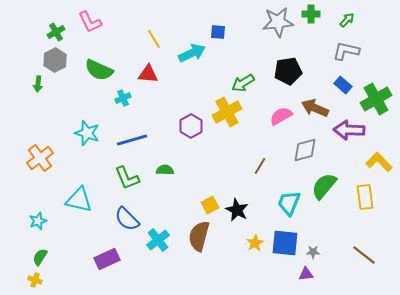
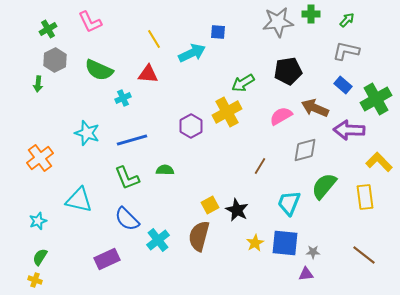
green cross at (56, 32): moved 8 px left, 3 px up
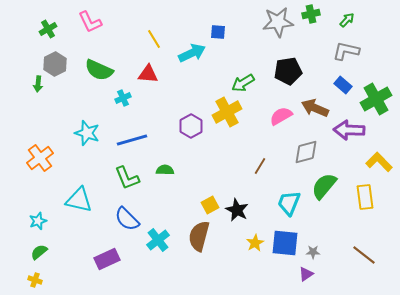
green cross at (311, 14): rotated 12 degrees counterclockwise
gray hexagon at (55, 60): moved 4 px down
gray diamond at (305, 150): moved 1 px right, 2 px down
green semicircle at (40, 257): moved 1 px left, 5 px up; rotated 18 degrees clockwise
purple triangle at (306, 274): rotated 28 degrees counterclockwise
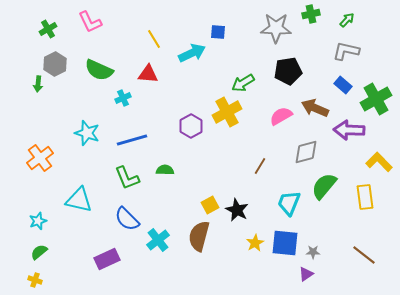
gray star at (278, 22): moved 2 px left, 6 px down; rotated 8 degrees clockwise
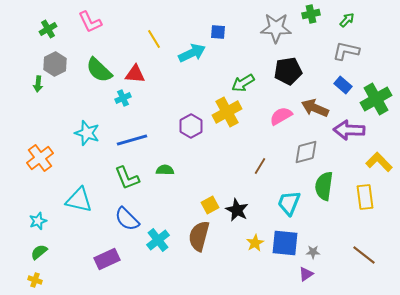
green semicircle at (99, 70): rotated 20 degrees clockwise
red triangle at (148, 74): moved 13 px left
green semicircle at (324, 186): rotated 32 degrees counterclockwise
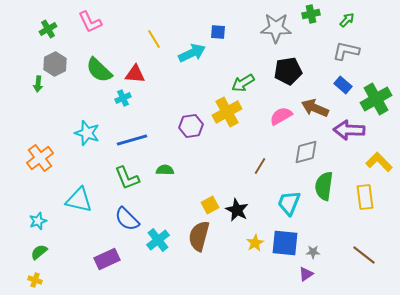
purple hexagon at (191, 126): rotated 20 degrees clockwise
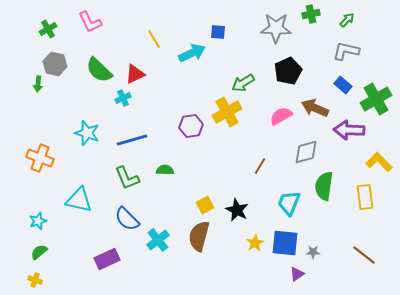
gray hexagon at (55, 64): rotated 20 degrees counterclockwise
black pentagon at (288, 71): rotated 16 degrees counterclockwise
red triangle at (135, 74): rotated 30 degrees counterclockwise
orange cross at (40, 158): rotated 32 degrees counterclockwise
yellow square at (210, 205): moved 5 px left
purple triangle at (306, 274): moved 9 px left
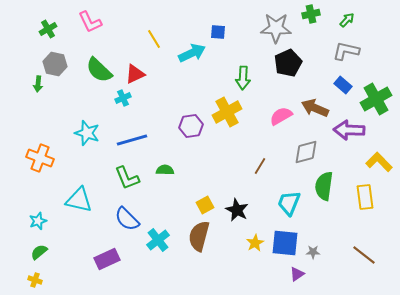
black pentagon at (288, 71): moved 8 px up
green arrow at (243, 83): moved 5 px up; rotated 55 degrees counterclockwise
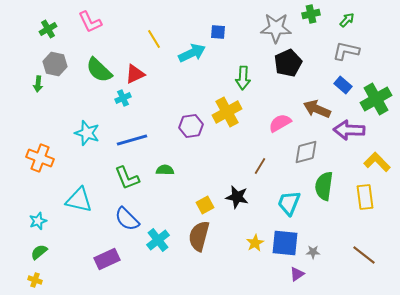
brown arrow at (315, 108): moved 2 px right, 1 px down
pink semicircle at (281, 116): moved 1 px left, 7 px down
yellow L-shape at (379, 162): moved 2 px left
black star at (237, 210): moved 13 px up; rotated 15 degrees counterclockwise
